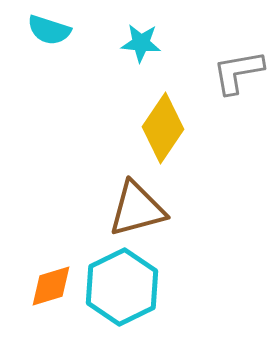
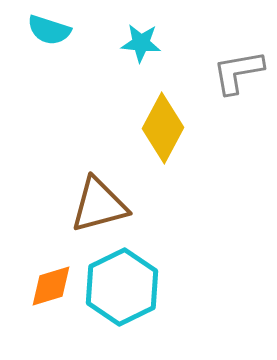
yellow diamond: rotated 6 degrees counterclockwise
brown triangle: moved 38 px left, 4 px up
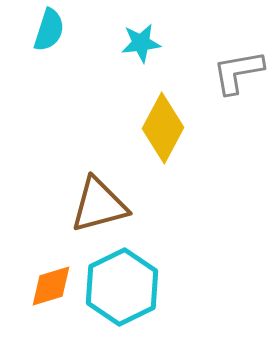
cyan semicircle: rotated 90 degrees counterclockwise
cyan star: rotated 12 degrees counterclockwise
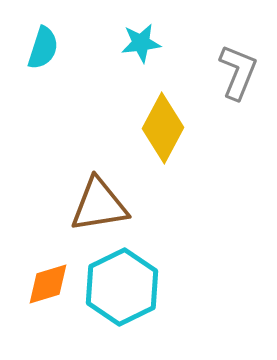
cyan semicircle: moved 6 px left, 18 px down
gray L-shape: rotated 122 degrees clockwise
brown triangle: rotated 6 degrees clockwise
orange diamond: moved 3 px left, 2 px up
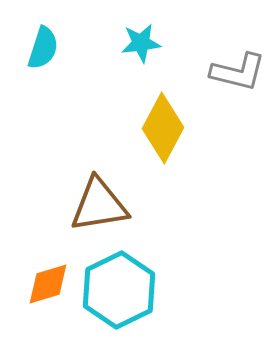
gray L-shape: rotated 82 degrees clockwise
cyan hexagon: moved 3 px left, 3 px down
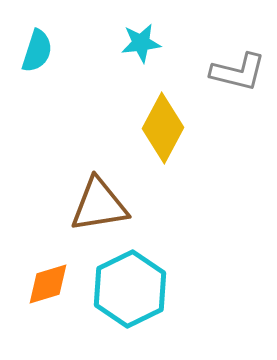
cyan semicircle: moved 6 px left, 3 px down
cyan hexagon: moved 11 px right, 1 px up
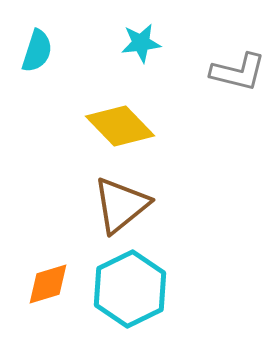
yellow diamond: moved 43 px left, 2 px up; rotated 72 degrees counterclockwise
brown triangle: moved 22 px right; rotated 30 degrees counterclockwise
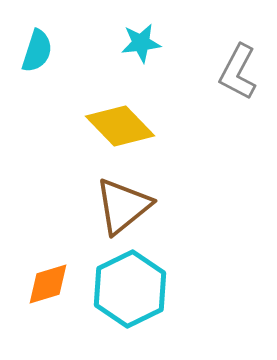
gray L-shape: rotated 104 degrees clockwise
brown triangle: moved 2 px right, 1 px down
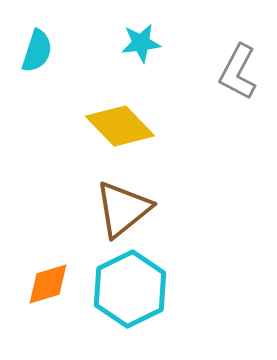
brown triangle: moved 3 px down
